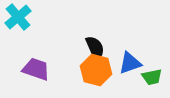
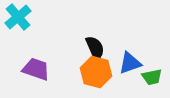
orange hexagon: moved 2 px down
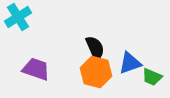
cyan cross: rotated 8 degrees clockwise
green trapezoid: rotated 35 degrees clockwise
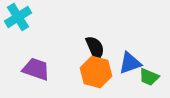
green trapezoid: moved 3 px left
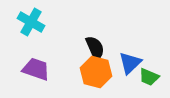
cyan cross: moved 13 px right, 5 px down; rotated 28 degrees counterclockwise
blue triangle: rotated 25 degrees counterclockwise
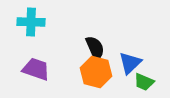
cyan cross: rotated 28 degrees counterclockwise
green trapezoid: moved 5 px left, 5 px down
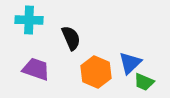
cyan cross: moved 2 px left, 2 px up
black semicircle: moved 24 px left, 10 px up
orange hexagon: rotated 8 degrees clockwise
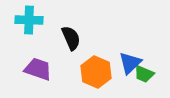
purple trapezoid: moved 2 px right
green trapezoid: moved 8 px up
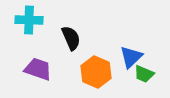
blue triangle: moved 1 px right, 6 px up
